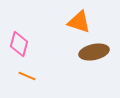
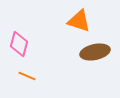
orange triangle: moved 1 px up
brown ellipse: moved 1 px right
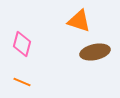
pink diamond: moved 3 px right
orange line: moved 5 px left, 6 px down
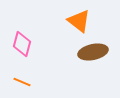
orange triangle: rotated 20 degrees clockwise
brown ellipse: moved 2 px left
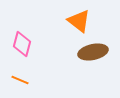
orange line: moved 2 px left, 2 px up
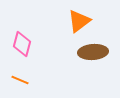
orange triangle: rotated 45 degrees clockwise
brown ellipse: rotated 8 degrees clockwise
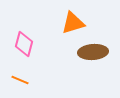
orange triangle: moved 6 px left, 2 px down; rotated 20 degrees clockwise
pink diamond: moved 2 px right
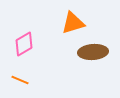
pink diamond: rotated 45 degrees clockwise
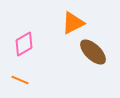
orange triangle: rotated 10 degrees counterclockwise
brown ellipse: rotated 48 degrees clockwise
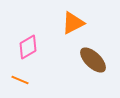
pink diamond: moved 4 px right, 3 px down
brown ellipse: moved 8 px down
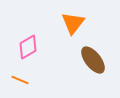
orange triangle: rotated 25 degrees counterclockwise
brown ellipse: rotated 8 degrees clockwise
